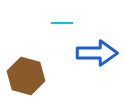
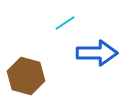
cyan line: moved 3 px right; rotated 35 degrees counterclockwise
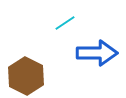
brown hexagon: rotated 12 degrees clockwise
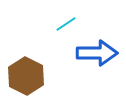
cyan line: moved 1 px right, 1 px down
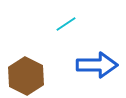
blue arrow: moved 12 px down
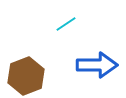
brown hexagon: rotated 12 degrees clockwise
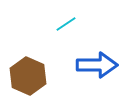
brown hexagon: moved 2 px right; rotated 15 degrees counterclockwise
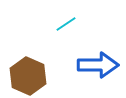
blue arrow: moved 1 px right
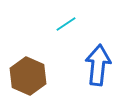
blue arrow: rotated 84 degrees counterclockwise
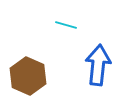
cyan line: moved 1 px down; rotated 50 degrees clockwise
